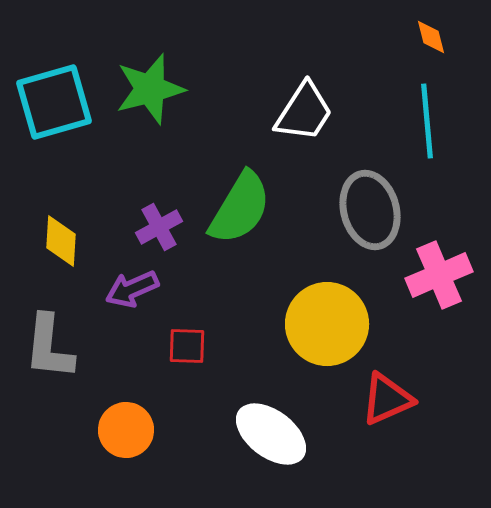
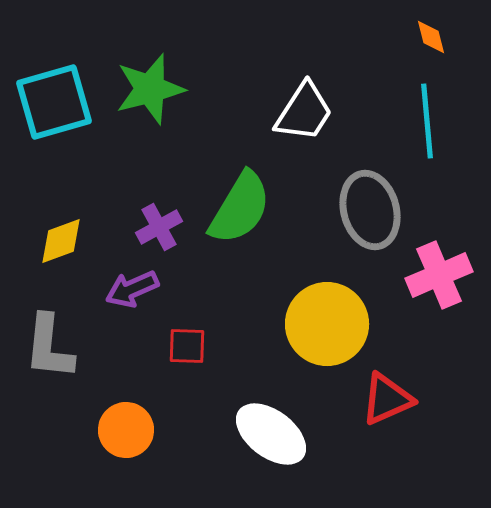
yellow diamond: rotated 66 degrees clockwise
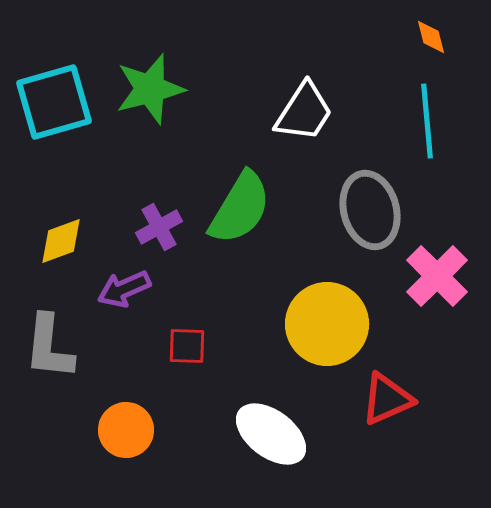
pink cross: moved 2 px left, 1 px down; rotated 22 degrees counterclockwise
purple arrow: moved 8 px left
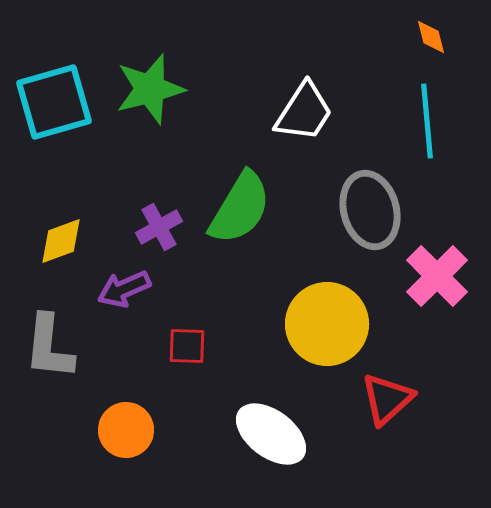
red triangle: rotated 18 degrees counterclockwise
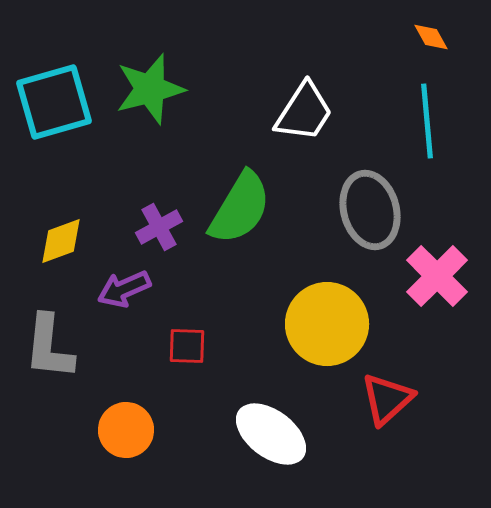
orange diamond: rotated 15 degrees counterclockwise
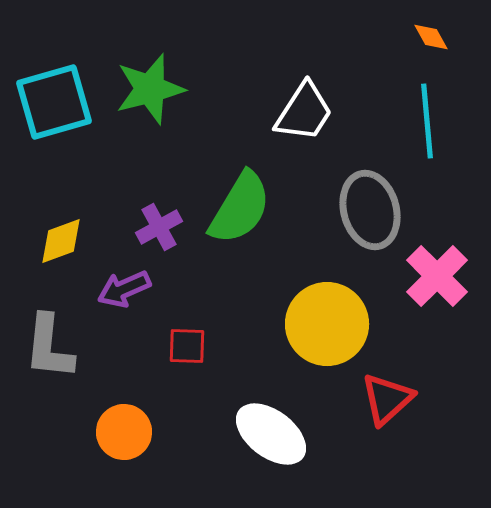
orange circle: moved 2 px left, 2 px down
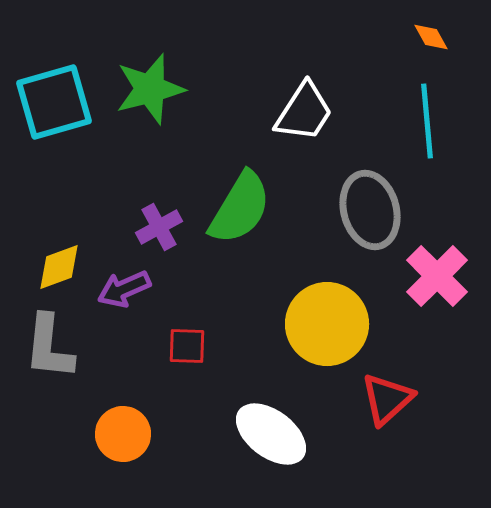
yellow diamond: moved 2 px left, 26 px down
orange circle: moved 1 px left, 2 px down
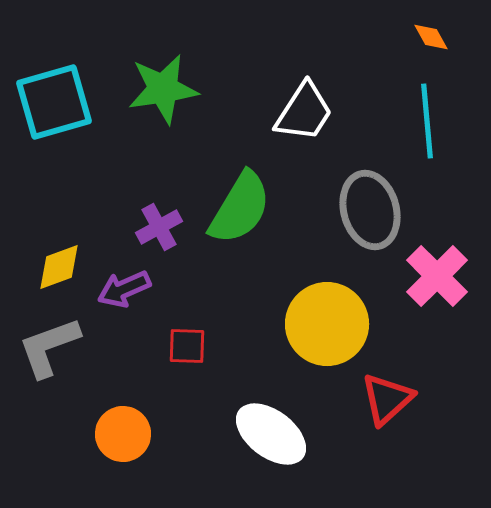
green star: moved 13 px right; rotated 6 degrees clockwise
gray L-shape: rotated 64 degrees clockwise
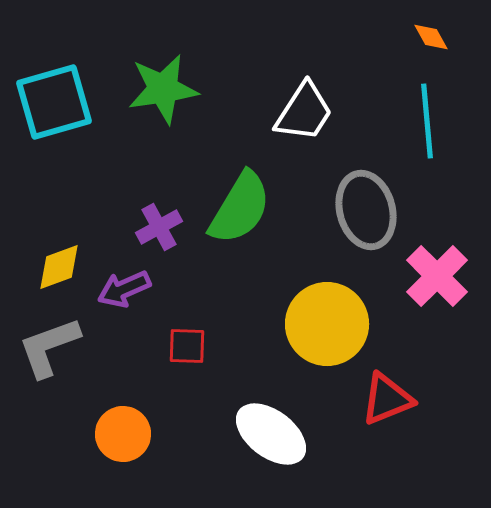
gray ellipse: moved 4 px left
red triangle: rotated 20 degrees clockwise
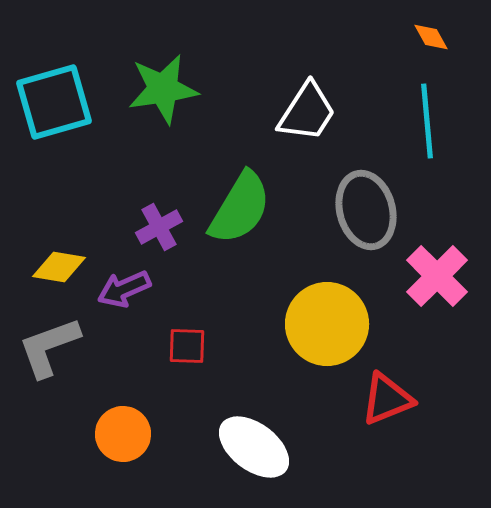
white trapezoid: moved 3 px right
yellow diamond: rotated 30 degrees clockwise
white ellipse: moved 17 px left, 13 px down
